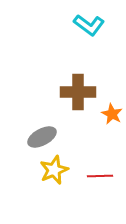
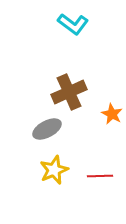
cyan L-shape: moved 16 px left, 1 px up
brown cross: moved 9 px left; rotated 24 degrees counterclockwise
gray ellipse: moved 5 px right, 8 px up
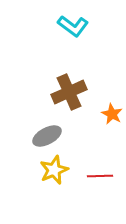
cyan L-shape: moved 2 px down
gray ellipse: moved 7 px down
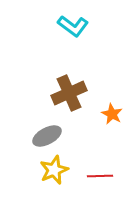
brown cross: moved 1 px down
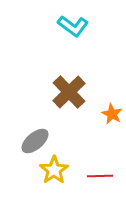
brown cross: moved 1 px up; rotated 20 degrees counterclockwise
gray ellipse: moved 12 px left, 5 px down; rotated 12 degrees counterclockwise
yellow star: rotated 12 degrees counterclockwise
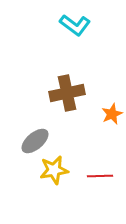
cyan L-shape: moved 2 px right, 1 px up
brown cross: moved 2 px left, 1 px down; rotated 32 degrees clockwise
orange star: rotated 20 degrees clockwise
yellow star: rotated 24 degrees clockwise
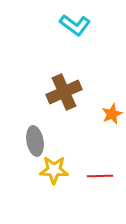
brown cross: moved 3 px left, 1 px up; rotated 12 degrees counterclockwise
gray ellipse: rotated 60 degrees counterclockwise
yellow star: rotated 12 degrees clockwise
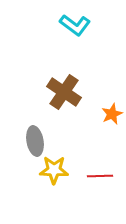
brown cross: rotated 32 degrees counterclockwise
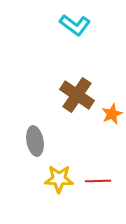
brown cross: moved 13 px right, 3 px down
yellow star: moved 5 px right, 9 px down
red line: moved 2 px left, 5 px down
